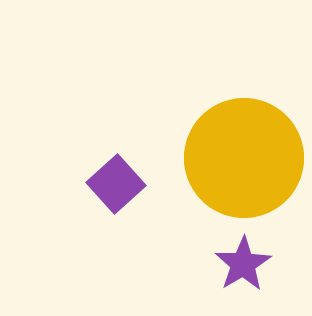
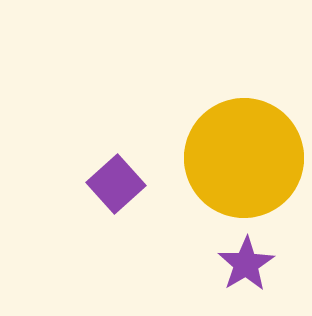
purple star: moved 3 px right
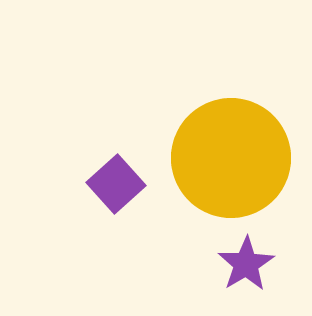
yellow circle: moved 13 px left
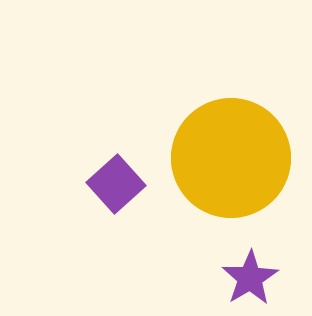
purple star: moved 4 px right, 14 px down
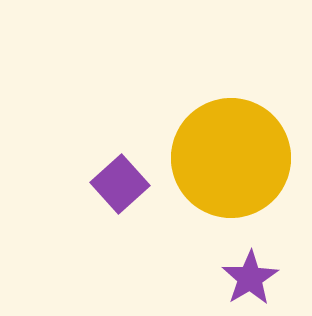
purple square: moved 4 px right
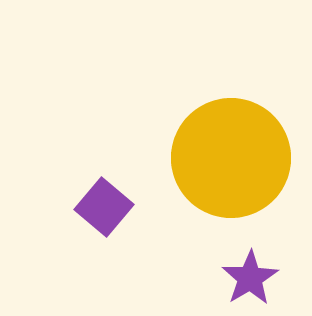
purple square: moved 16 px left, 23 px down; rotated 8 degrees counterclockwise
